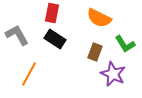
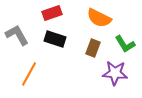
red rectangle: rotated 60 degrees clockwise
black rectangle: rotated 15 degrees counterclockwise
brown rectangle: moved 2 px left, 4 px up
purple star: moved 2 px right, 1 px up; rotated 20 degrees counterclockwise
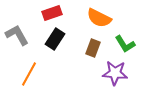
black rectangle: rotated 75 degrees counterclockwise
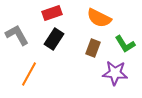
black rectangle: moved 1 px left
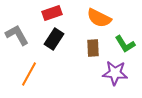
brown rectangle: rotated 24 degrees counterclockwise
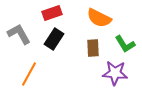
gray L-shape: moved 2 px right, 1 px up
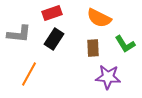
gray L-shape: rotated 125 degrees clockwise
purple star: moved 7 px left, 4 px down
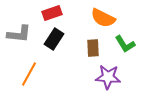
orange semicircle: moved 4 px right
